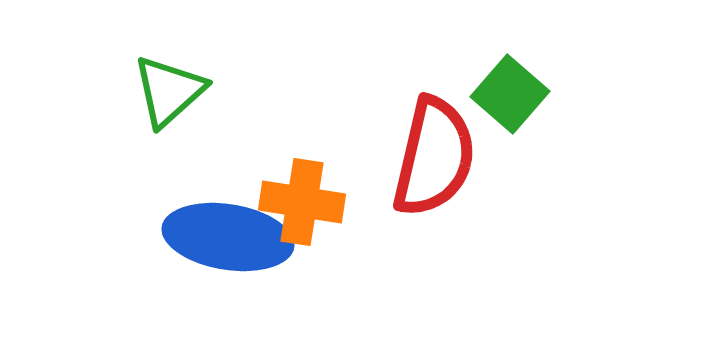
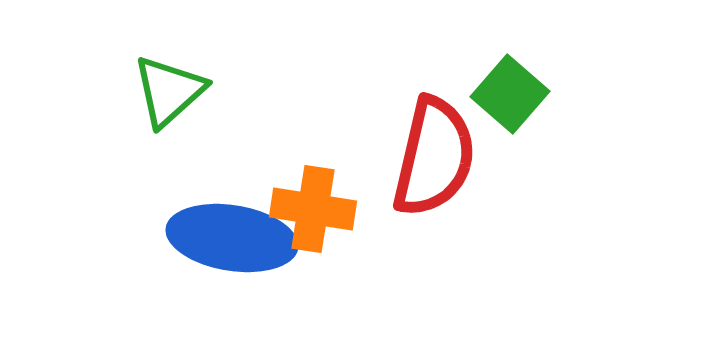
orange cross: moved 11 px right, 7 px down
blue ellipse: moved 4 px right, 1 px down
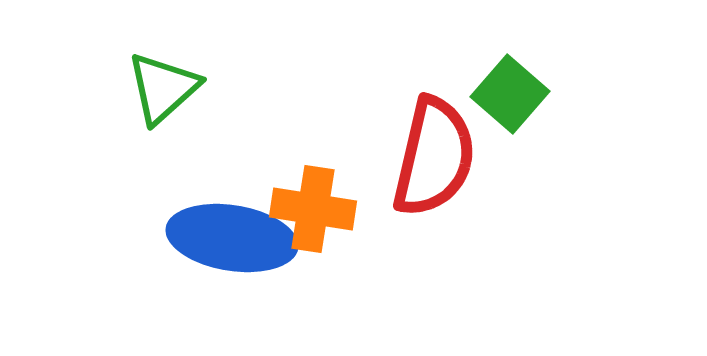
green triangle: moved 6 px left, 3 px up
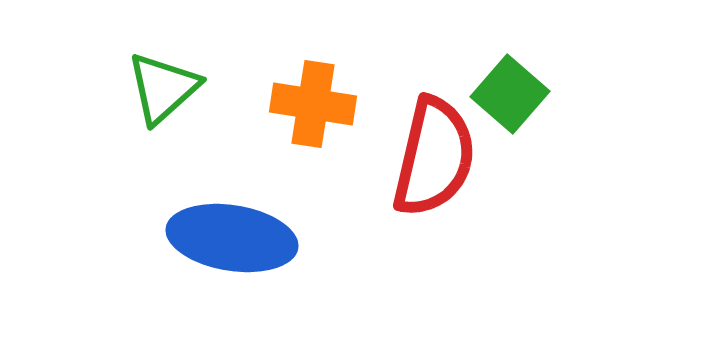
orange cross: moved 105 px up
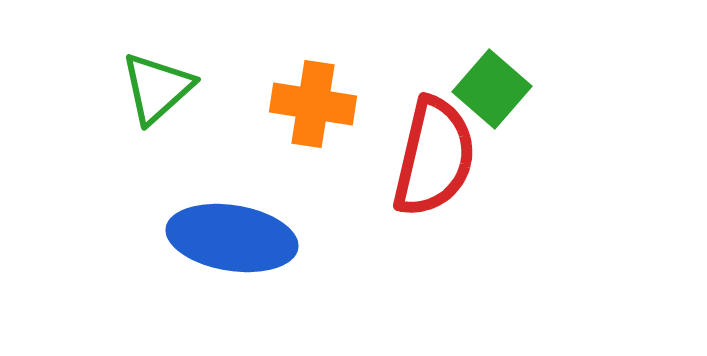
green triangle: moved 6 px left
green square: moved 18 px left, 5 px up
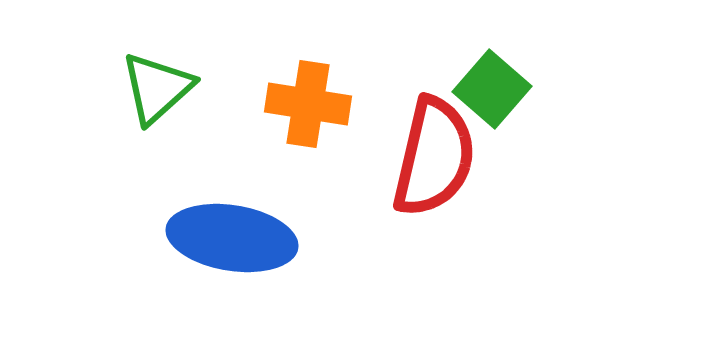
orange cross: moved 5 px left
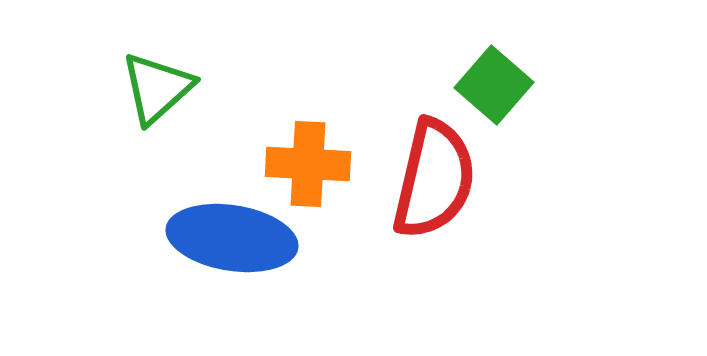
green square: moved 2 px right, 4 px up
orange cross: moved 60 px down; rotated 6 degrees counterclockwise
red semicircle: moved 22 px down
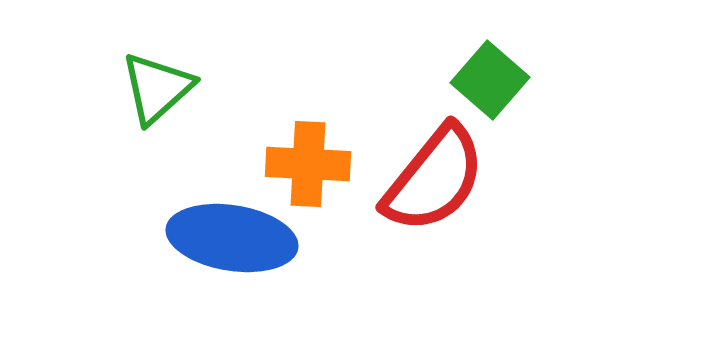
green square: moved 4 px left, 5 px up
red semicircle: rotated 26 degrees clockwise
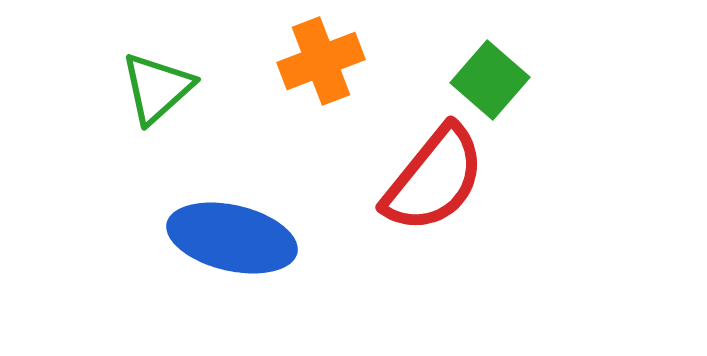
orange cross: moved 13 px right, 103 px up; rotated 24 degrees counterclockwise
blue ellipse: rotated 4 degrees clockwise
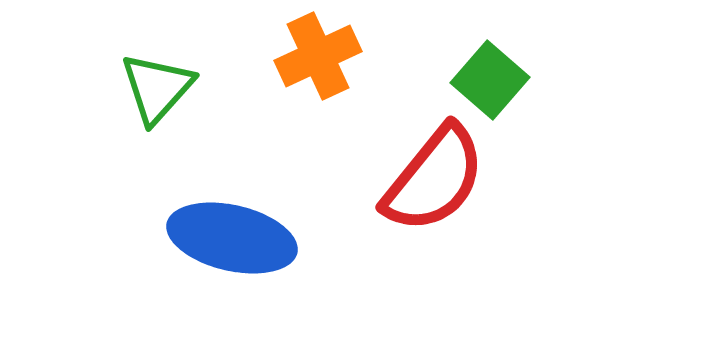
orange cross: moved 3 px left, 5 px up; rotated 4 degrees counterclockwise
green triangle: rotated 6 degrees counterclockwise
